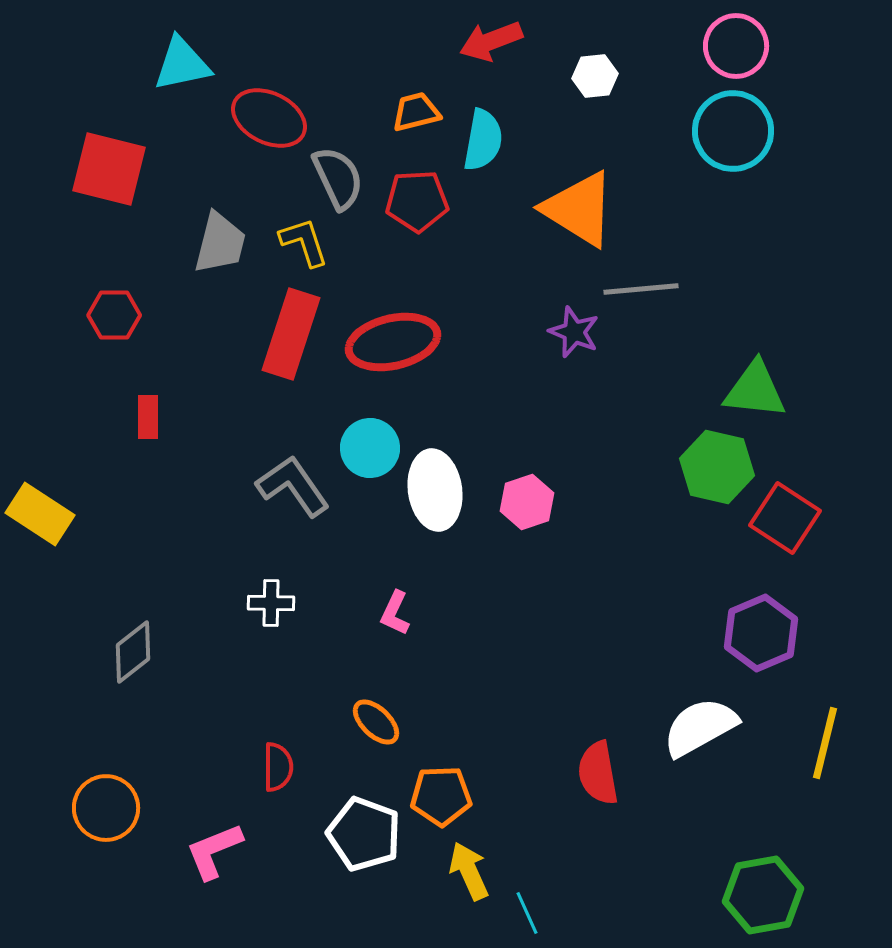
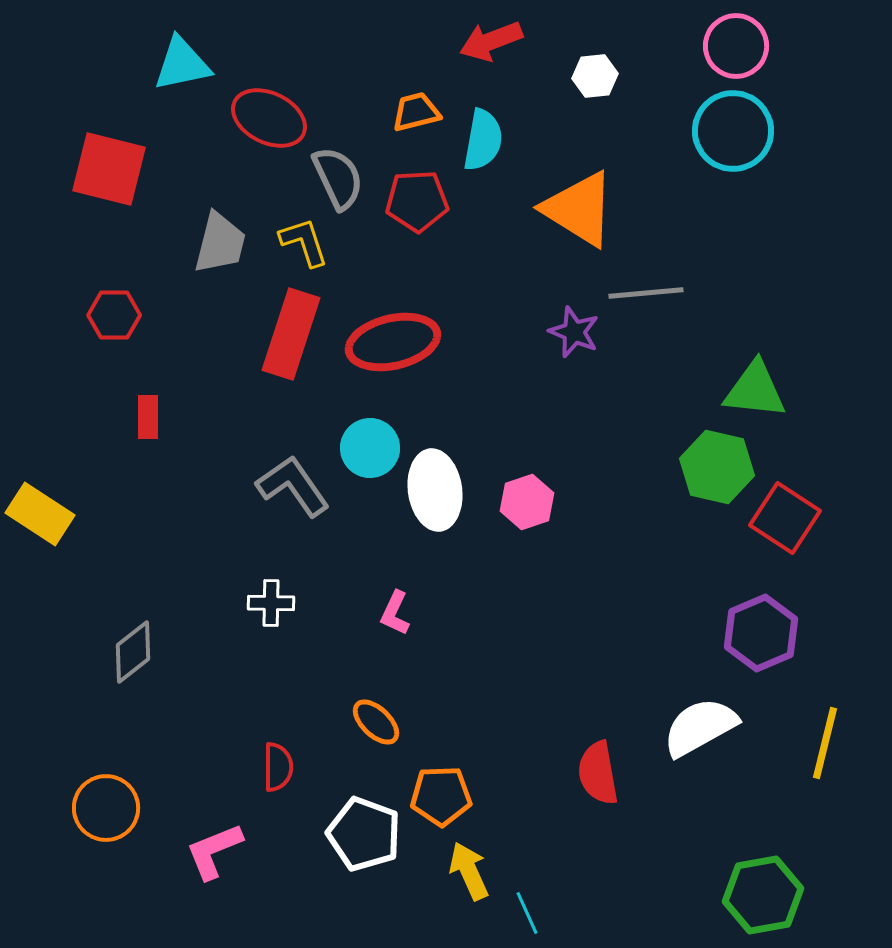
gray line at (641, 289): moved 5 px right, 4 px down
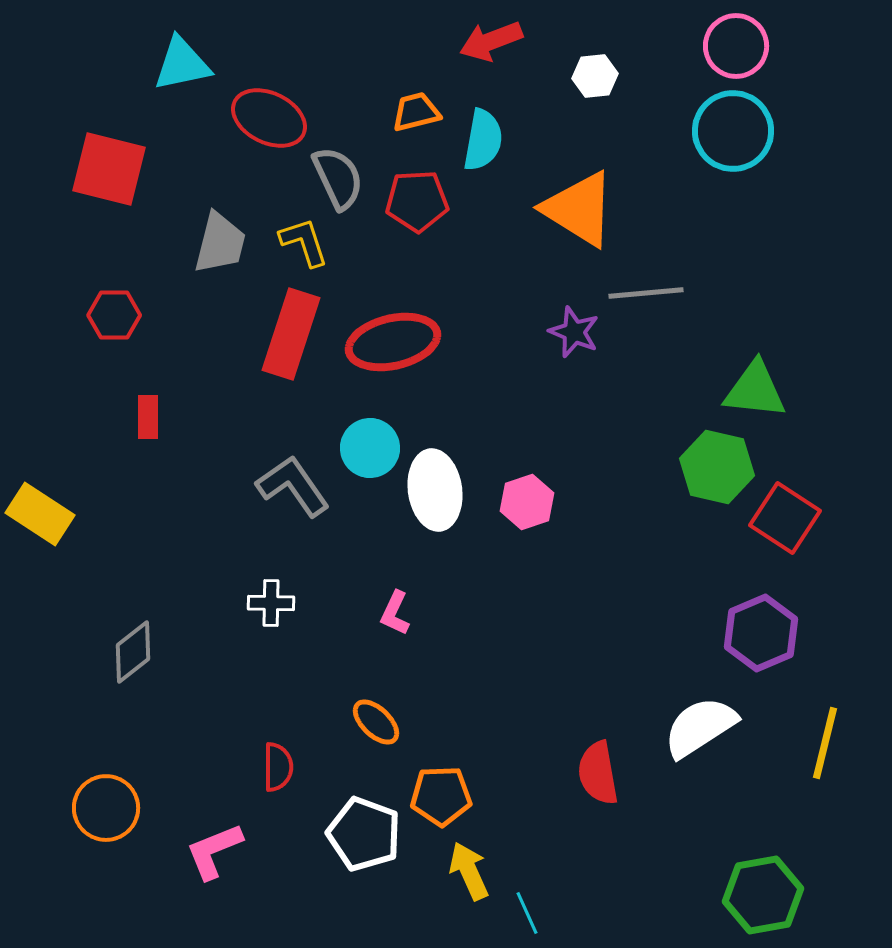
white semicircle at (700, 727): rotated 4 degrees counterclockwise
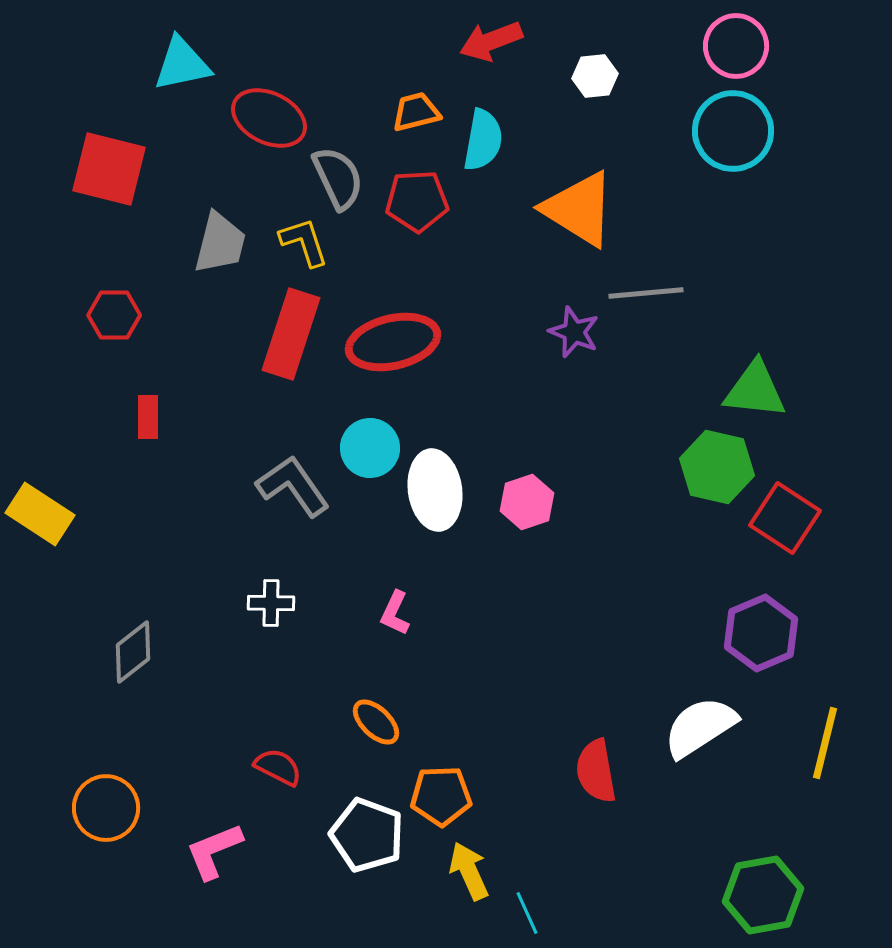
red semicircle at (278, 767): rotated 63 degrees counterclockwise
red semicircle at (598, 773): moved 2 px left, 2 px up
white pentagon at (364, 834): moved 3 px right, 1 px down
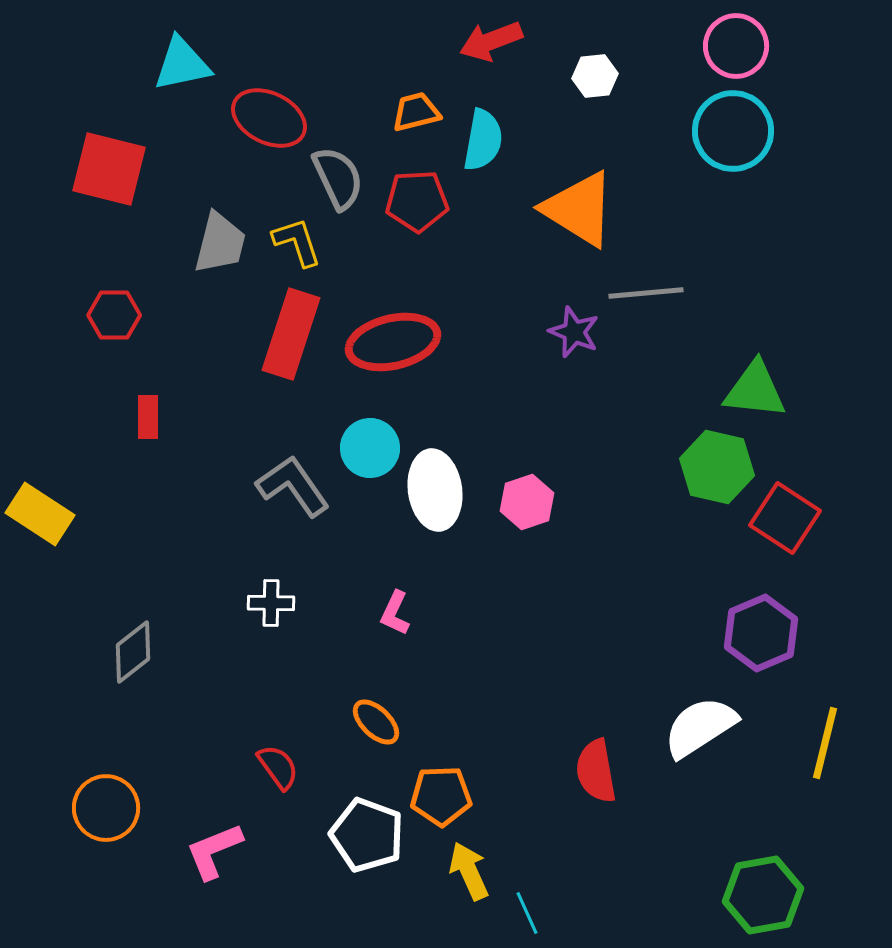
yellow L-shape at (304, 242): moved 7 px left
red semicircle at (278, 767): rotated 27 degrees clockwise
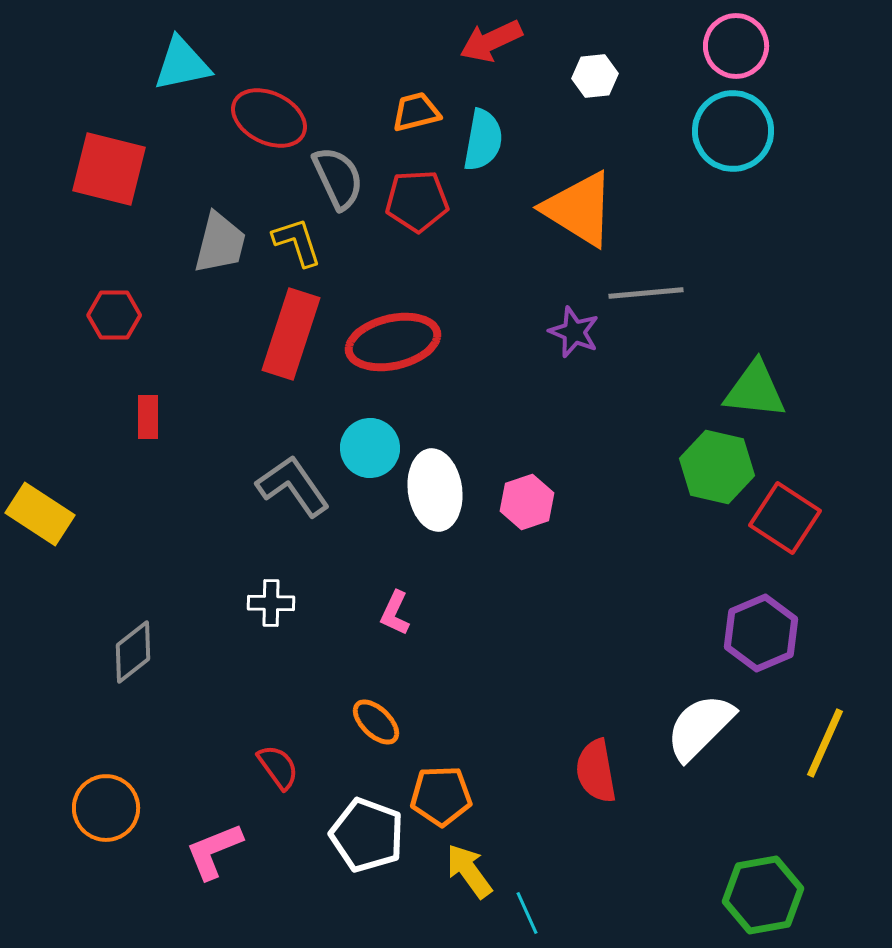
red arrow at (491, 41): rotated 4 degrees counterclockwise
white semicircle at (700, 727): rotated 12 degrees counterclockwise
yellow line at (825, 743): rotated 10 degrees clockwise
yellow arrow at (469, 871): rotated 12 degrees counterclockwise
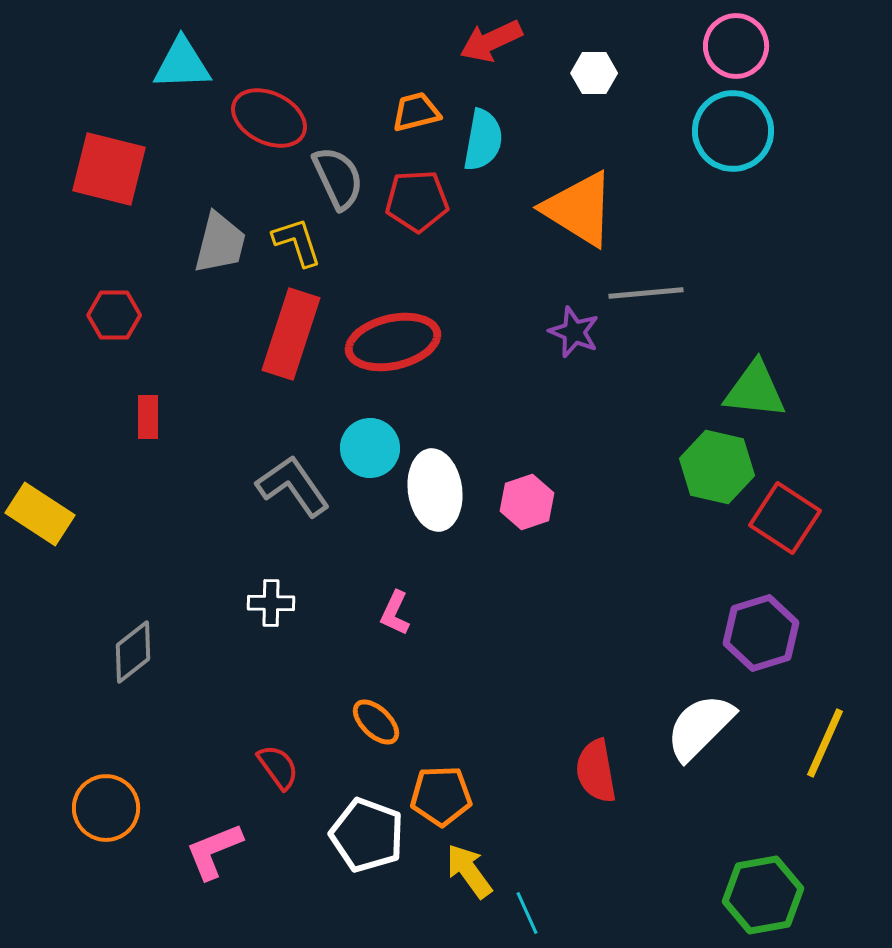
cyan triangle at (182, 64): rotated 10 degrees clockwise
white hexagon at (595, 76): moved 1 px left, 3 px up; rotated 6 degrees clockwise
purple hexagon at (761, 633): rotated 6 degrees clockwise
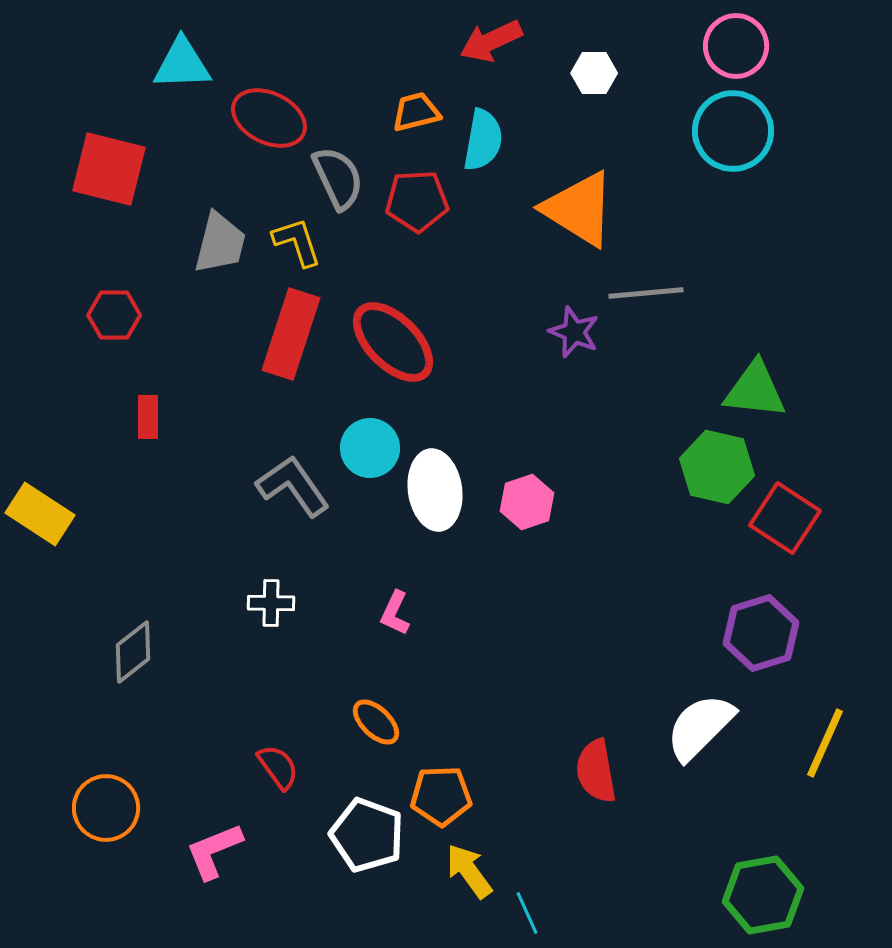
red ellipse at (393, 342): rotated 58 degrees clockwise
